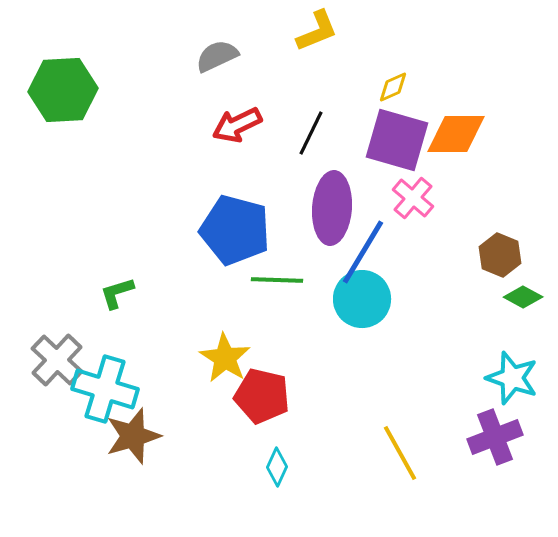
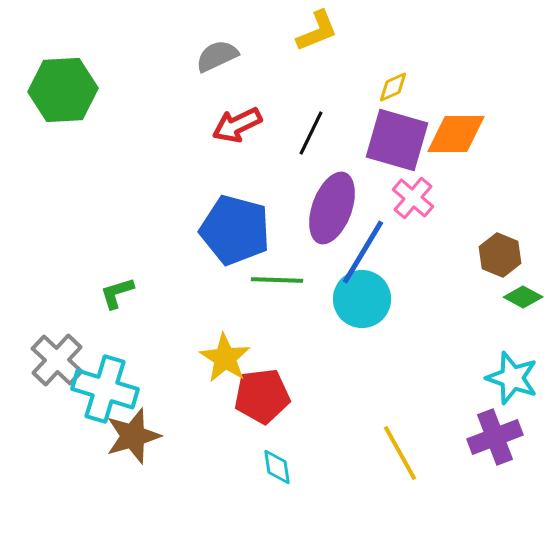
purple ellipse: rotated 16 degrees clockwise
red pentagon: rotated 20 degrees counterclockwise
cyan diamond: rotated 33 degrees counterclockwise
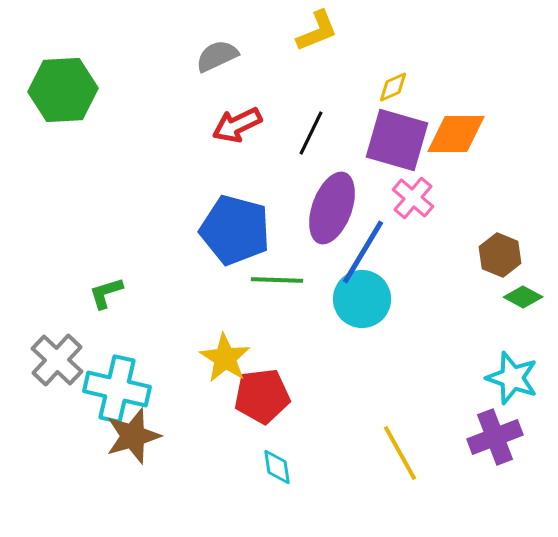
green L-shape: moved 11 px left
cyan cross: moved 12 px right; rotated 4 degrees counterclockwise
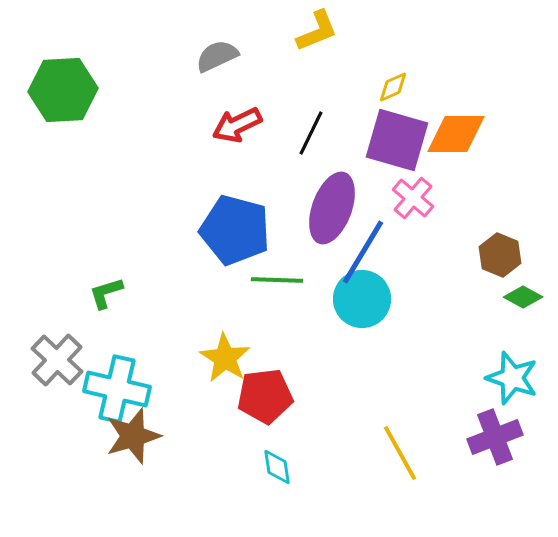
red pentagon: moved 3 px right
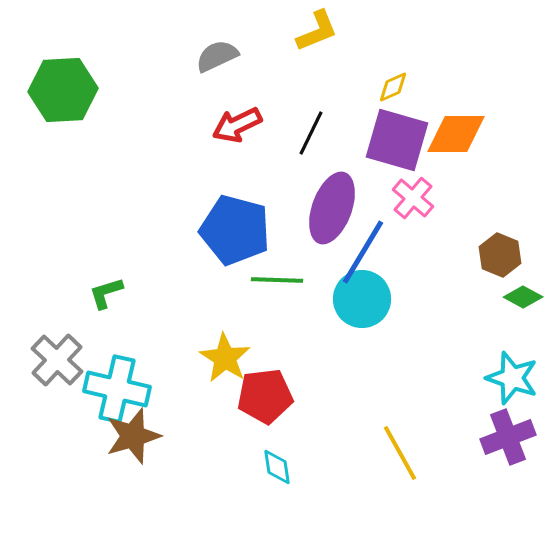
purple cross: moved 13 px right
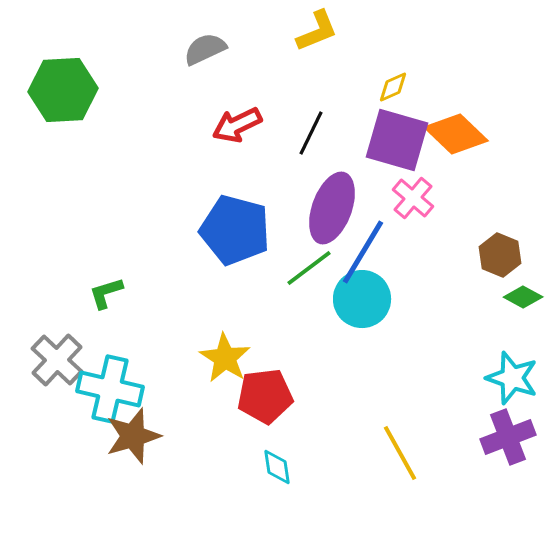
gray semicircle: moved 12 px left, 7 px up
orange diamond: rotated 44 degrees clockwise
green line: moved 32 px right, 12 px up; rotated 39 degrees counterclockwise
cyan cross: moved 7 px left
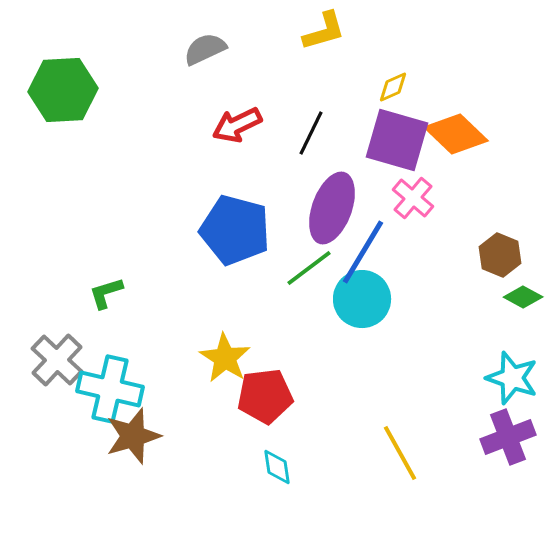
yellow L-shape: moved 7 px right; rotated 6 degrees clockwise
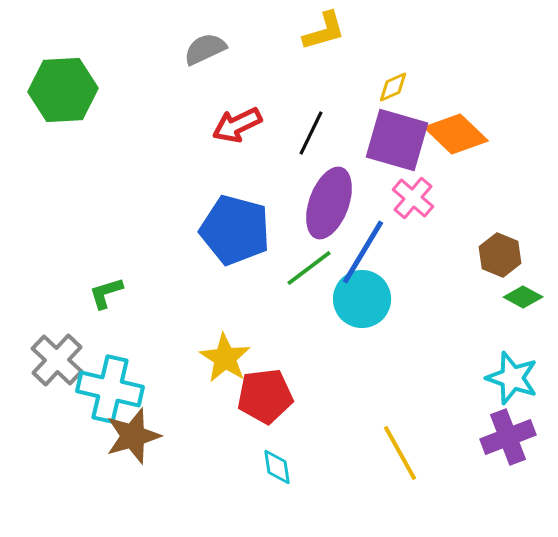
purple ellipse: moved 3 px left, 5 px up
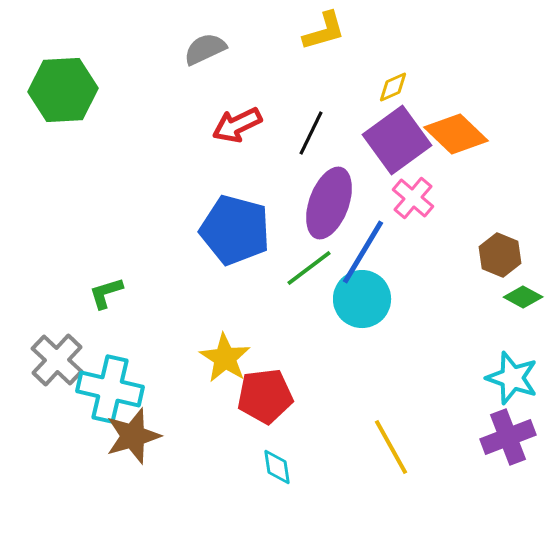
purple square: rotated 38 degrees clockwise
yellow line: moved 9 px left, 6 px up
